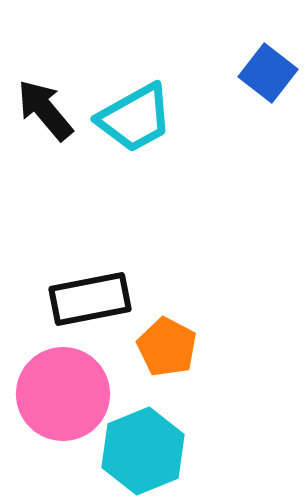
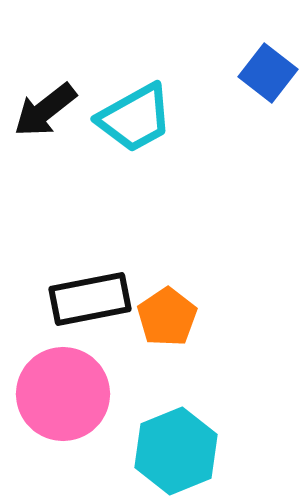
black arrow: rotated 88 degrees counterclockwise
orange pentagon: moved 30 px up; rotated 10 degrees clockwise
cyan hexagon: moved 33 px right
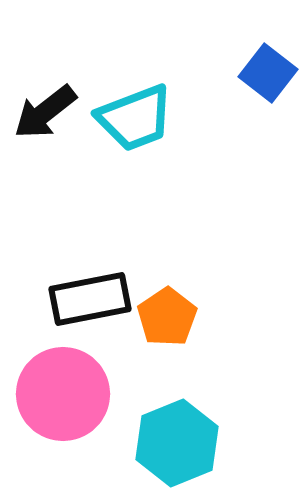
black arrow: moved 2 px down
cyan trapezoid: rotated 8 degrees clockwise
cyan hexagon: moved 1 px right, 8 px up
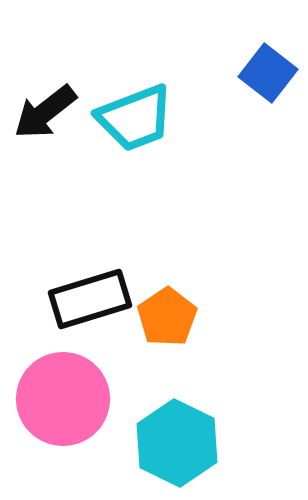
black rectangle: rotated 6 degrees counterclockwise
pink circle: moved 5 px down
cyan hexagon: rotated 12 degrees counterclockwise
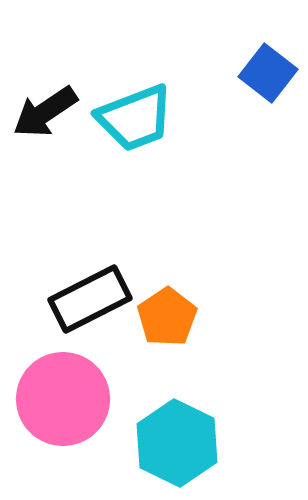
black arrow: rotated 4 degrees clockwise
black rectangle: rotated 10 degrees counterclockwise
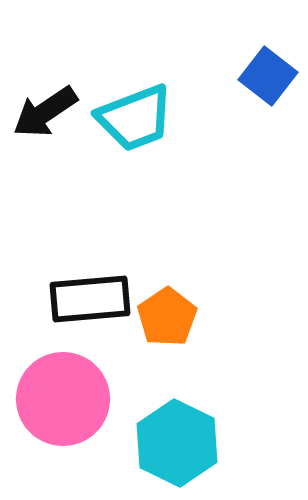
blue square: moved 3 px down
black rectangle: rotated 22 degrees clockwise
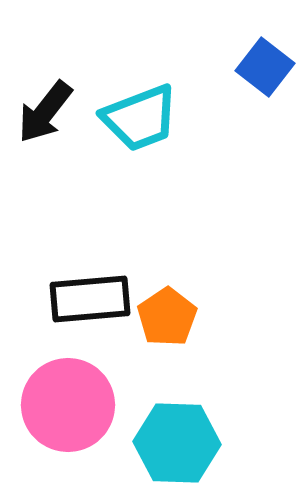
blue square: moved 3 px left, 9 px up
black arrow: rotated 18 degrees counterclockwise
cyan trapezoid: moved 5 px right
pink circle: moved 5 px right, 6 px down
cyan hexagon: rotated 24 degrees counterclockwise
